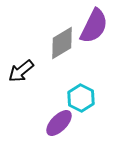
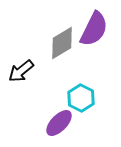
purple semicircle: moved 3 px down
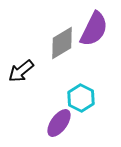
purple ellipse: rotated 8 degrees counterclockwise
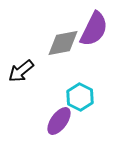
gray diamond: moved 1 px right; rotated 20 degrees clockwise
cyan hexagon: moved 1 px left, 1 px up
purple ellipse: moved 2 px up
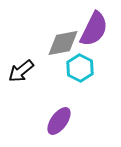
cyan hexagon: moved 29 px up
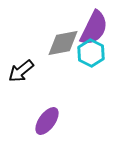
purple semicircle: moved 1 px up
cyan hexagon: moved 11 px right, 15 px up
purple ellipse: moved 12 px left
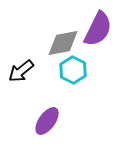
purple semicircle: moved 4 px right, 1 px down
cyan hexagon: moved 18 px left, 17 px down
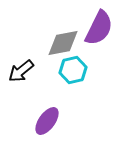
purple semicircle: moved 1 px right, 1 px up
cyan hexagon: rotated 20 degrees clockwise
